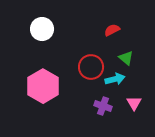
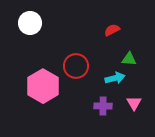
white circle: moved 12 px left, 6 px up
green triangle: moved 3 px right, 1 px down; rotated 35 degrees counterclockwise
red circle: moved 15 px left, 1 px up
cyan arrow: moved 1 px up
purple cross: rotated 18 degrees counterclockwise
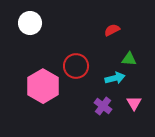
purple cross: rotated 36 degrees clockwise
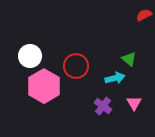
white circle: moved 33 px down
red semicircle: moved 32 px right, 15 px up
green triangle: rotated 35 degrees clockwise
pink hexagon: moved 1 px right
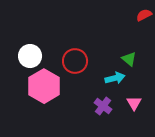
red circle: moved 1 px left, 5 px up
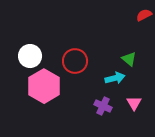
purple cross: rotated 12 degrees counterclockwise
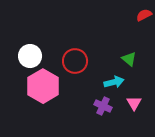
cyan arrow: moved 1 px left, 4 px down
pink hexagon: moved 1 px left
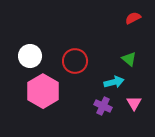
red semicircle: moved 11 px left, 3 px down
pink hexagon: moved 5 px down
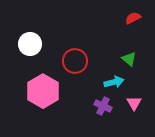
white circle: moved 12 px up
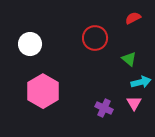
red circle: moved 20 px right, 23 px up
cyan arrow: moved 27 px right
purple cross: moved 1 px right, 2 px down
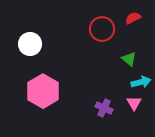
red circle: moved 7 px right, 9 px up
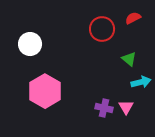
pink hexagon: moved 2 px right
pink triangle: moved 8 px left, 4 px down
purple cross: rotated 12 degrees counterclockwise
